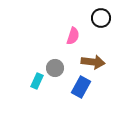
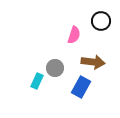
black circle: moved 3 px down
pink semicircle: moved 1 px right, 1 px up
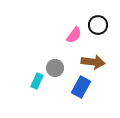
black circle: moved 3 px left, 4 px down
pink semicircle: rotated 18 degrees clockwise
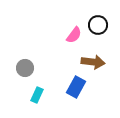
gray circle: moved 30 px left
cyan rectangle: moved 14 px down
blue rectangle: moved 5 px left
